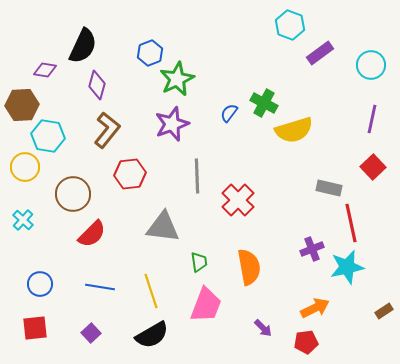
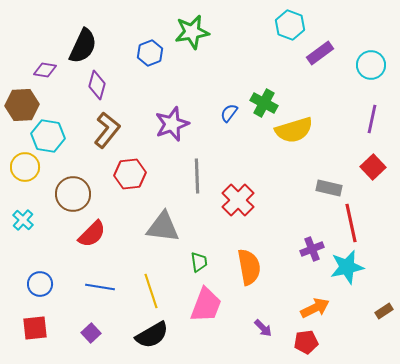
green star at (177, 79): moved 15 px right, 47 px up; rotated 16 degrees clockwise
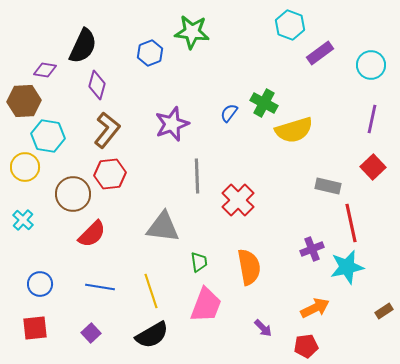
green star at (192, 32): rotated 16 degrees clockwise
brown hexagon at (22, 105): moved 2 px right, 4 px up
red hexagon at (130, 174): moved 20 px left
gray rectangle at (329, 188): moved 1 px left, 2 px up
red pentagon at (306, 342): moved 4 px down
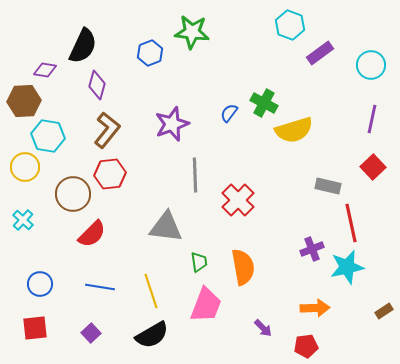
gray line at (197, 176): moved 2 px left, 1 px up
gray triangle at (163, 227): moved 3 px right
orange semicircle at (249, 267): moved 6 px left
orange arrow at (315, 308): rotated 24 degrees clockwise
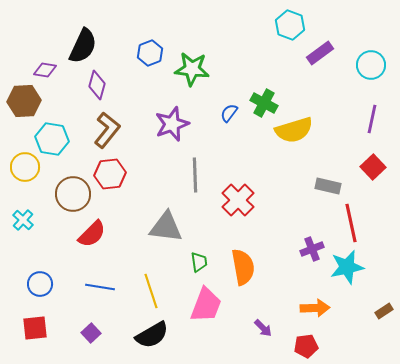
green star at (192, 32): moved 37 px down
cyan hexagon at (48, 136): moved 4 px right, 3 px down
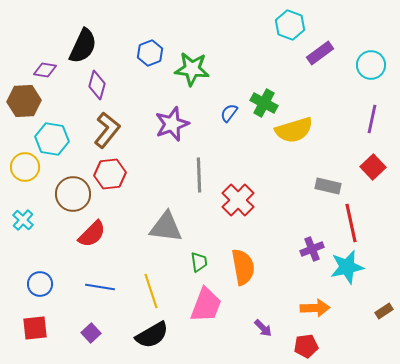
gray line at (195, 175): moved 4 px right
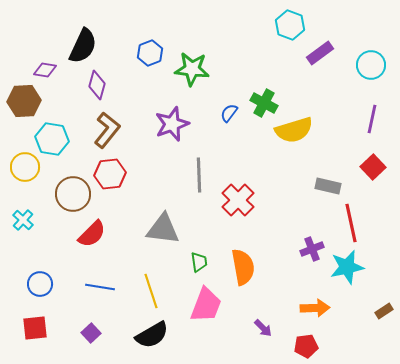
gray triangle at (166, 227): moved 3 px left, 2 px down
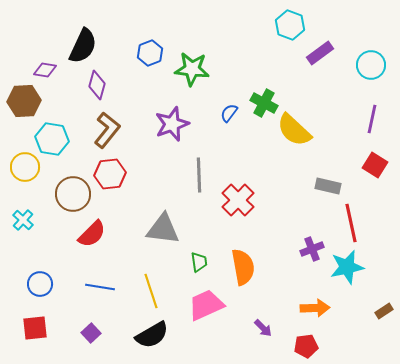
yellow semicircle at (294, 130): rotated 60 degrees clockwise
red square at (373, 167): moved 2 px right, 2 px up; rotated 15 degrees counterclockwise
pink trapezoid at (206, 305): rotated 135 degrees counterclockwise
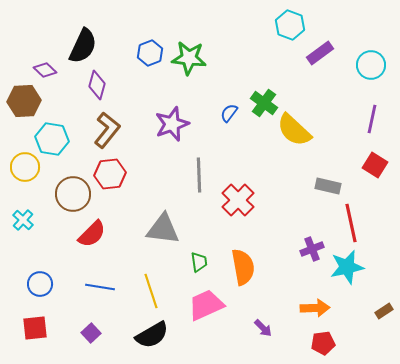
green star at (192, 69): moved 3 px left, 11 px up
purple diamond at (45, 70): rotated 35 degrees clockwise
green cross at (264, 103): rotated 8 degrees clockwise
red pentagon at (306, 346): moved 17 px right, 3 px up
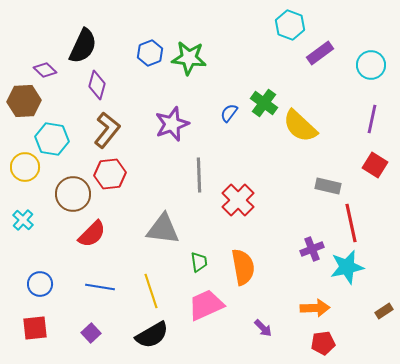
yellow semicircle at (294, 130): moved 6 px right, 4 px up
